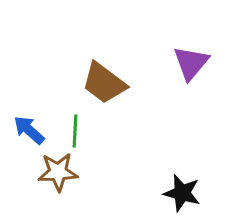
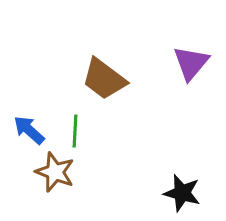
brown trapezoid: moved 4 px up
brown star: moved 3 px left; rotated 24 degrees clockwise
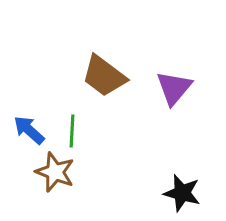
purple triangle: moved 17 px left, 25 px down
brown trapezoid: moved 3 px up
green line: moved 3 px left
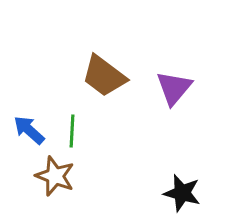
brown star: moved 4 px down
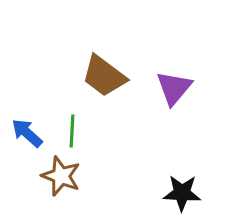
blue arrow: moved 2 px left, 3 px down
brown star: moved 6 px right
black star: rotated 12 degrees counterclockwise
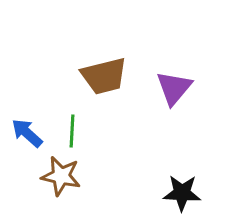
brown trapezoid: rotated 51 degrees counterclockwise
brown star: rotated 9 degrees counterclockwise
